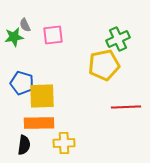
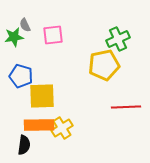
blue pentagon: moved 1 px left, 7 px up
orange rectangle: moved 2 px down
yellow cross: moved 2 px left, 15 px up; rotated 30 degrees counterclockwise
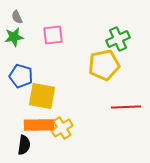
gray semicircle: moved 8 px left, 8 px up
yellow square: rotated 12 degrees clockwise
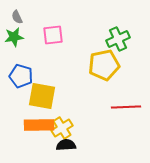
black semicircle: moved 42 px right; rotated 102 degrees counterclockwise
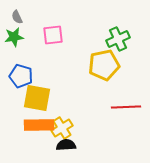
yellow square: moved 5 px left, 2 px down
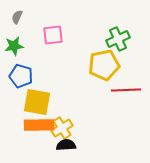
gray semicircle: rotated 48 degrees clockwise
green star: moved 9 px down
yellow square: moved 4 px down
red line: moved 17 px up
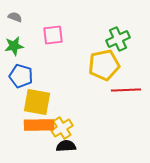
gray semicircle: moved 2 px left; rotated 88 degrees clockwise
black semicircle: moved 1 px down
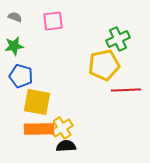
pink square: moved 14 px up
orange rectangle: moved 4 px down
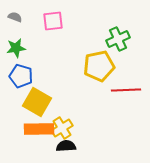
green star: moved 2 px right, 2 px down
yellow pentagon: moved 5 px left, 1 px down
yellow square: rotated 20 degrees clockwise
